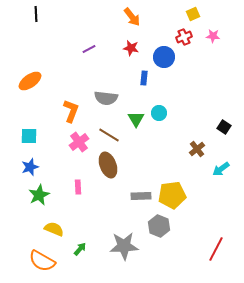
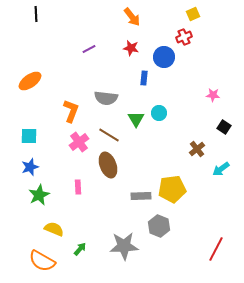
pink star: moved 59 px down
yellow pentagon: moved 6 px up
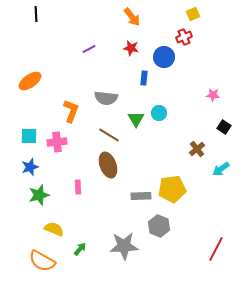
pink cross: moved 22 px left; rotated 30 degrees clockwise
green star: rotated 10 degrees clockwise
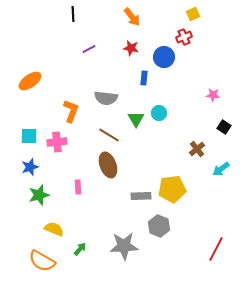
black line: moved 37 px right
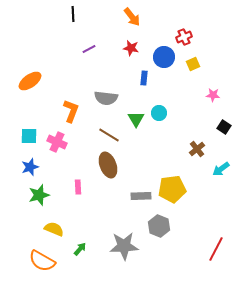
yellow square: moved 50 px down
pink cross: rotated 30 degrees clockwise
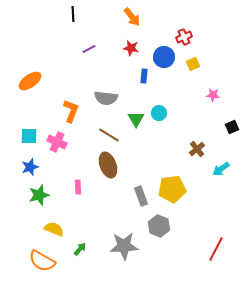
blue rectangle: moved 2 px up
black square: moved 8 px right; rotated 32 degrees clockwise
gray rectangle: rotated 72 degrees clockwise
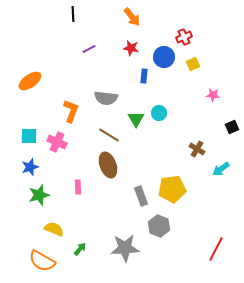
brown cross: rotated 21 degrees counterclockwise
gray star: moved 1 px right, 2 px down
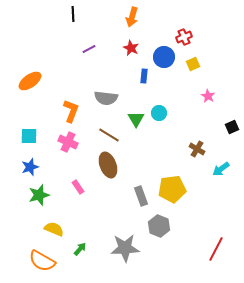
orange arrow: rotated 54 degrees clockwise
red star: rotated 14 degrees clockwise
pink star: moved 5 px left, 1 px down; rotated 24 degrees clockwise
pink cross: moved 11 px right
pink rectangle: rotated 32 degrees counterclockwise
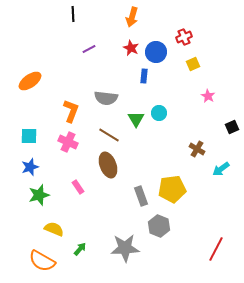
blue circle: moved 8 px left, 5 px up
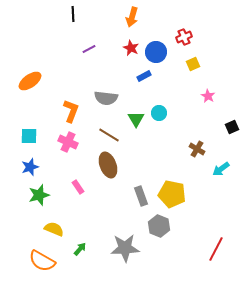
blue rectangle: rotated 56 degrees clockwise
yellow pentagon: moved 5 px down; rotated 20 degrees clockwise
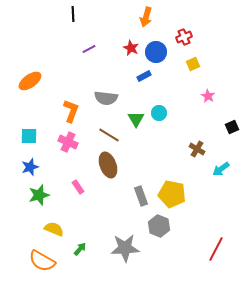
orange arrow: moved 14 px right
